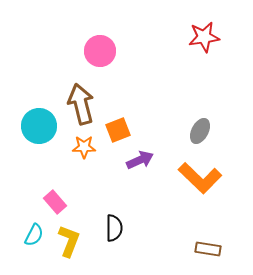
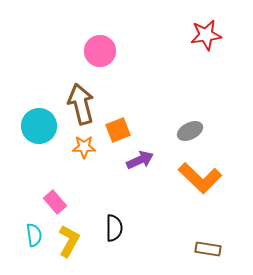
red star: moved 2 px right, 2 px up
gray ellipse: moved 10 px left; rotated 35 degrees clockwise
cyan semicircle: rotated 35 degrees counterclockwise
yellow L-shape: rotated 8 degrees clockwise
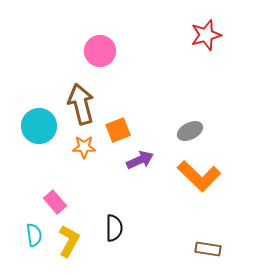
red star: rotated 8 degrees counterclockwise
orange L-shape: moved 1 px left, 2 px up
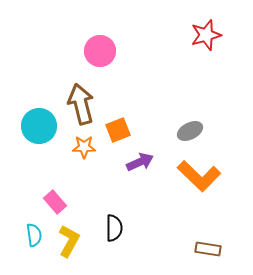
purple arrow: moved 2 px down
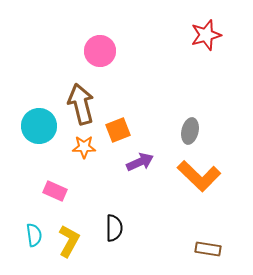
gray ellipse: rotated 50 degrees counterclockwise
pink rectangle: moved 11 px up; rotated 25 degrees counterclockwise
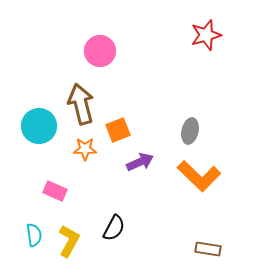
orange star: moved 1 px right, 2 px down
black semicircle: rotated 28 degrees clockwise
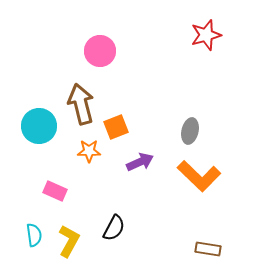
orange square: moved 2 px left, 3 px up
orange star: moved 4 px right, 2 px down
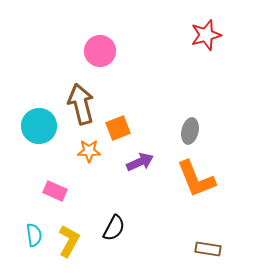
orange square: moved 2 px right, 1 px down
orange L-shape: moved 3 px left, 3 px down; rotated 24 degrees clockwise
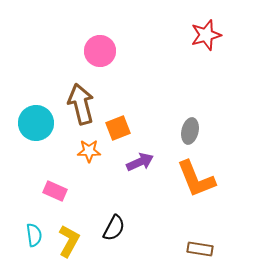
cyan circle: moved 3 px left, 3 px up
brown rectangle: moved 8 px left
